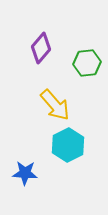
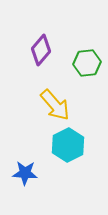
purple diamond: moved 2 px down
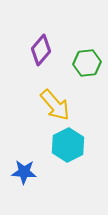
blue star: moved 1 px left, 1 px up
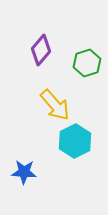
green hexagon: rotated 12 degrees counterclockwise
cyan hexagon: moved 7 px right, 4 px up
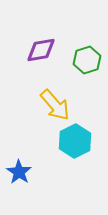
purple diamond: rotated 40 degrees clockwise
green hexagon: moved 3 px up
blue star: moved 5 px left; rotated 30 degrees clockwise
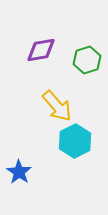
yellow arrow: moved 2 px right, 1 px down
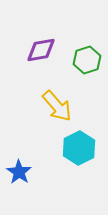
cyan hexagon: moved 4 px right, 7 px down
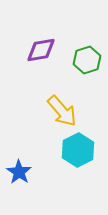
yellow arrow: moved 5 px right, 5 px down
cyan hexagon: moved 1 px left, 2 px down
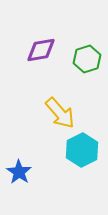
green hexagon: moved 1 px up
yellow arrow: moved 2 px left, 2 px down
cyan hexagon: moved 4 px right
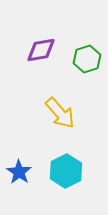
cyan hexagon: moved 16 px left, 21 px down
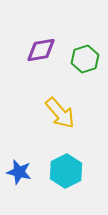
green hexagon: moved 2 px left
blue star: rotated 20 degrees counterclockwise
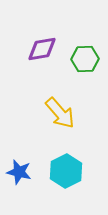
purple diamond: moved 1 px right, 1 px up
green hexagon: rotated 16 degrees clockwise
